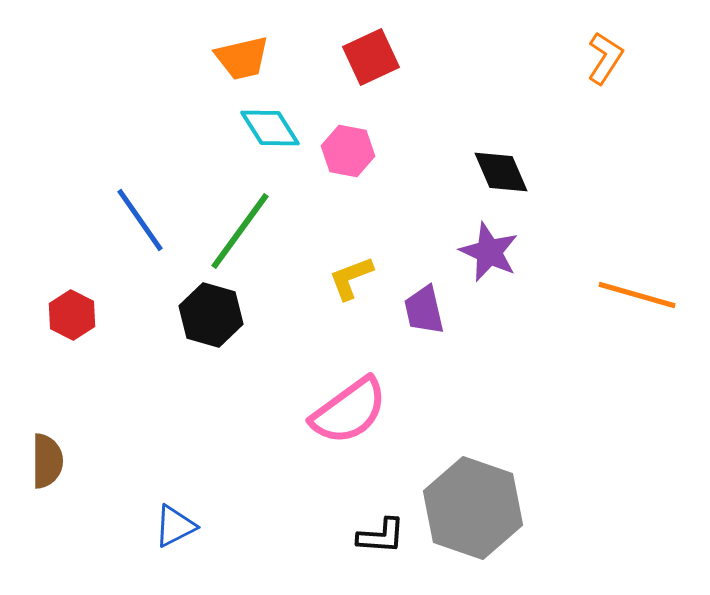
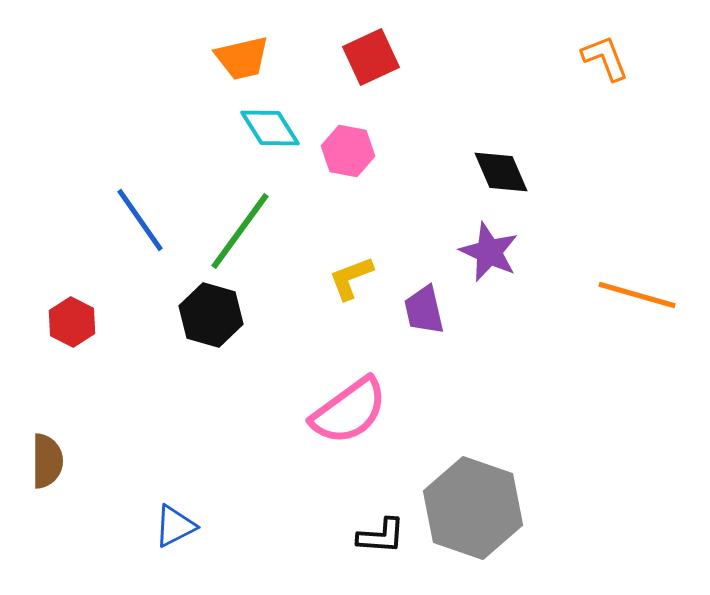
orange L-shape: rotated 54 degrees counterclockwise
red hexagon: moved 7 px down
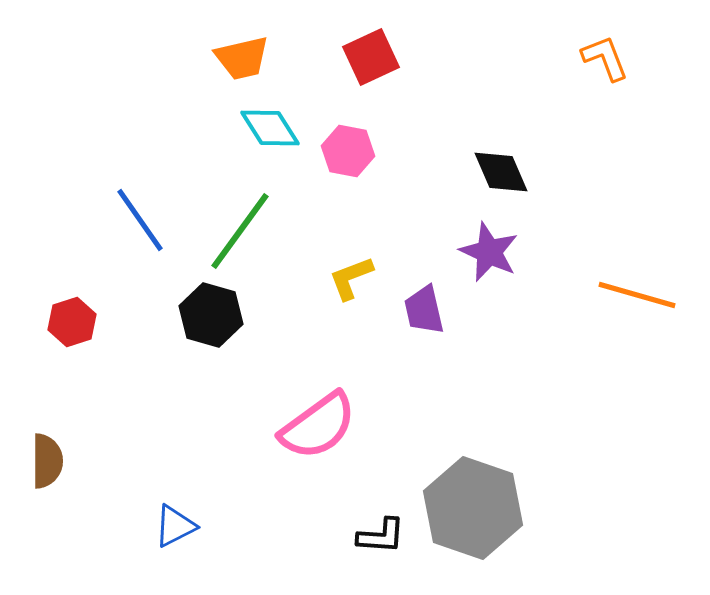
red hexagon: rotated 15 degrees clockwise
pink semicircle: moved 31 px left, 15 px down
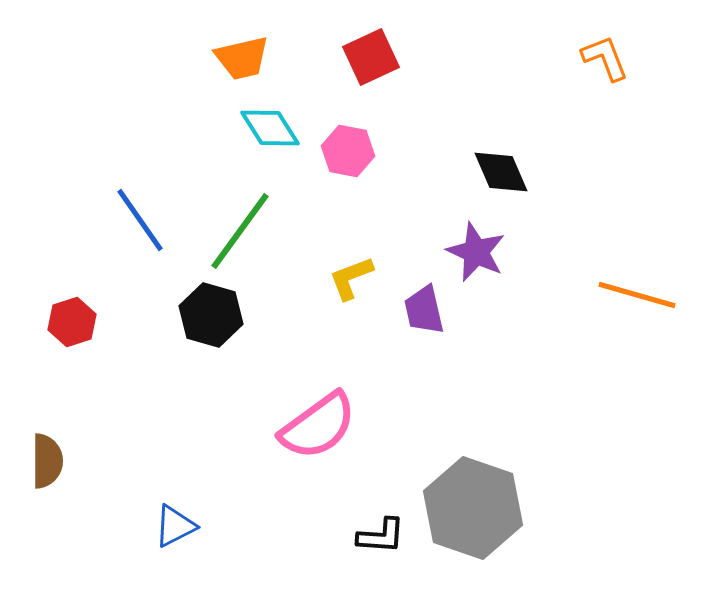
purple star: moved 13 px left
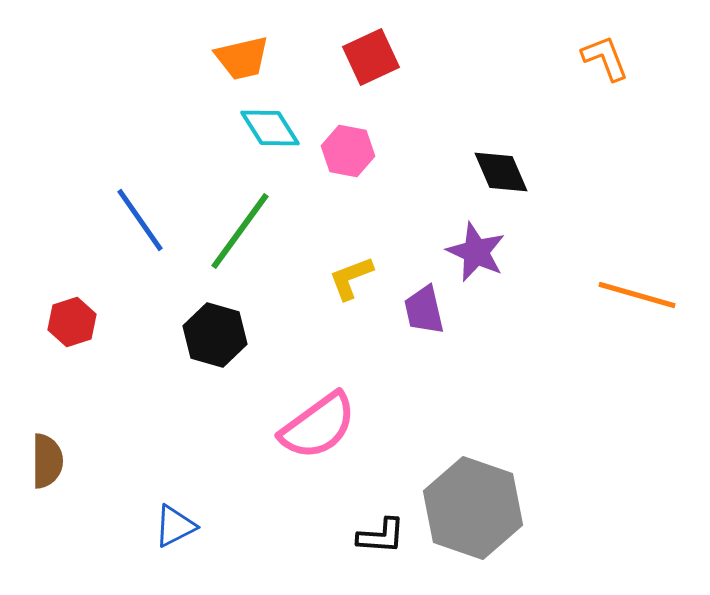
black hexagon: moved 4 px right, 20 px down
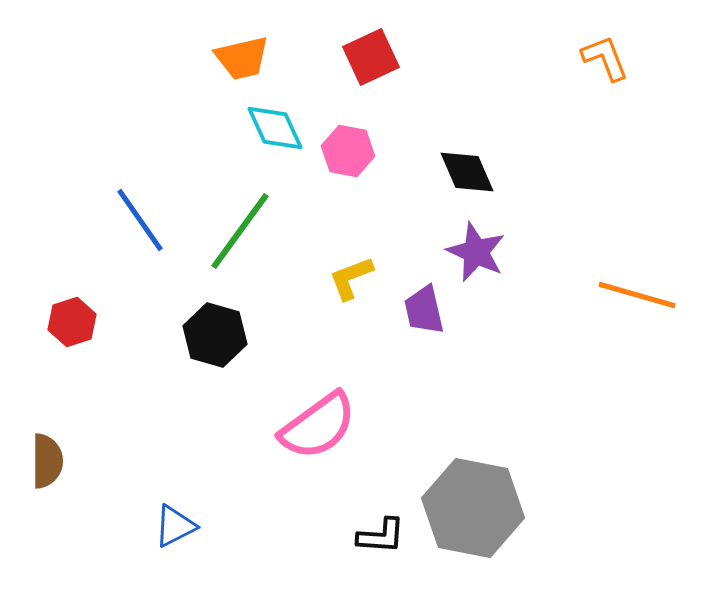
cyan diamond: moved 5 px right; rotated 8 degrees clockwise
black diamond: moved 34 px left
gray hexagon: rotated 8 degrees counterclockwise
